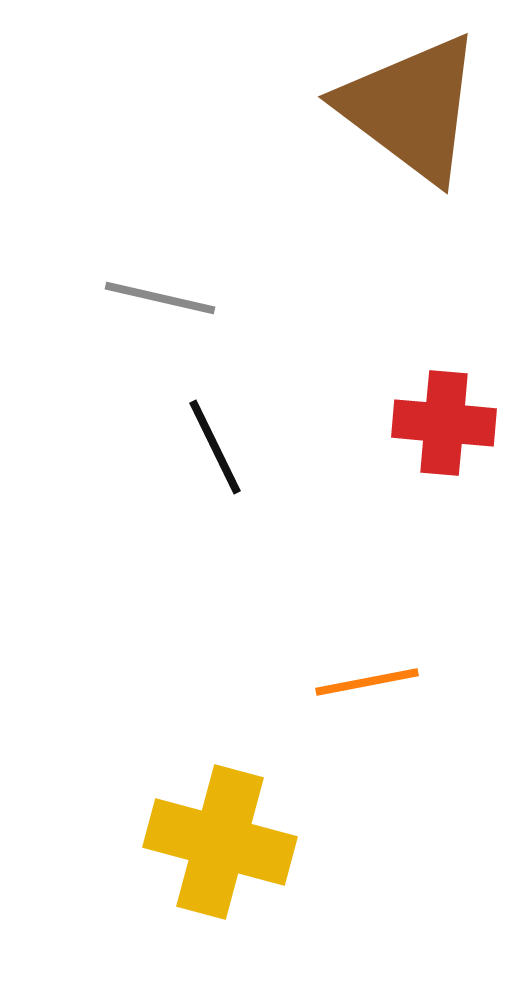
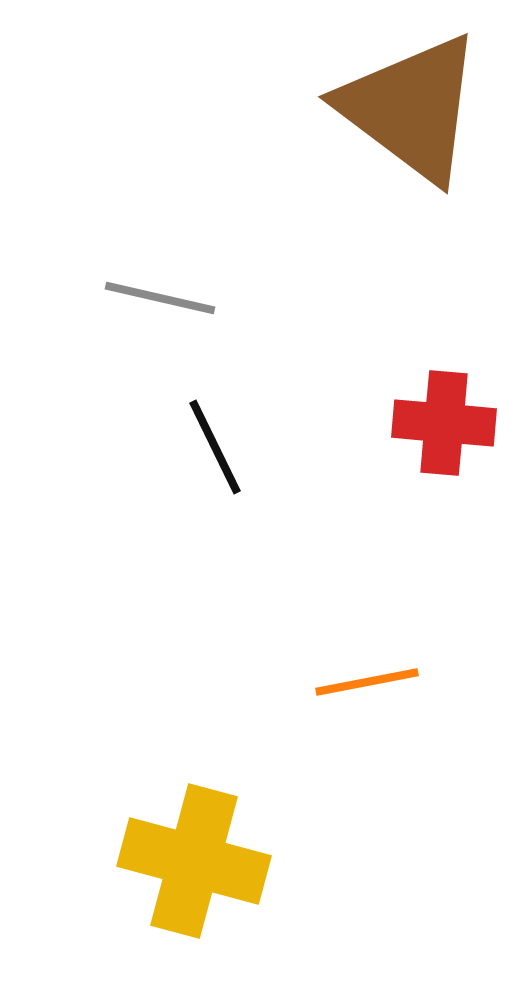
yellow cross: moved 26 px left, 19 px down
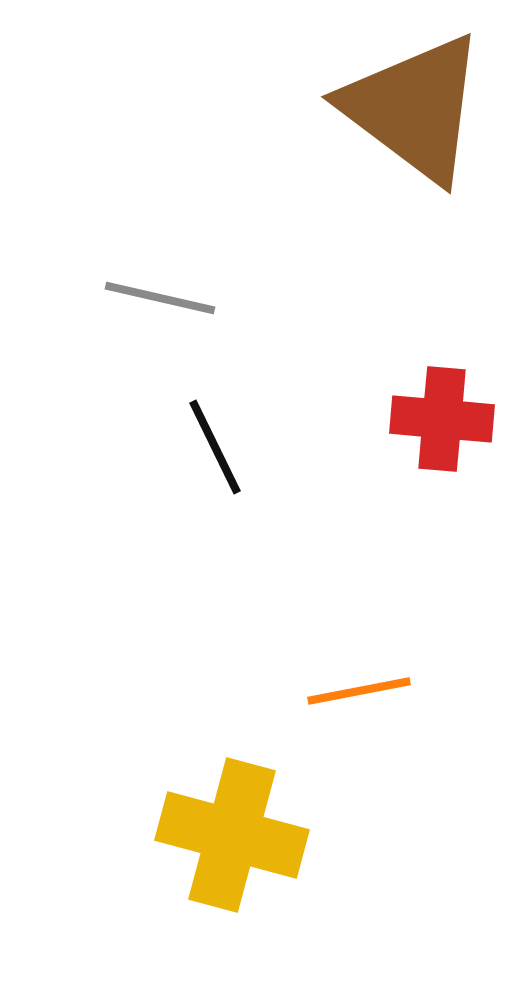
brown triangle: moved 3 px right
red cross: moved 2 px left, 4 px up
orange line: moved 8 px left, 9 px down
yellow cross: moved 38 px right, 26 px up
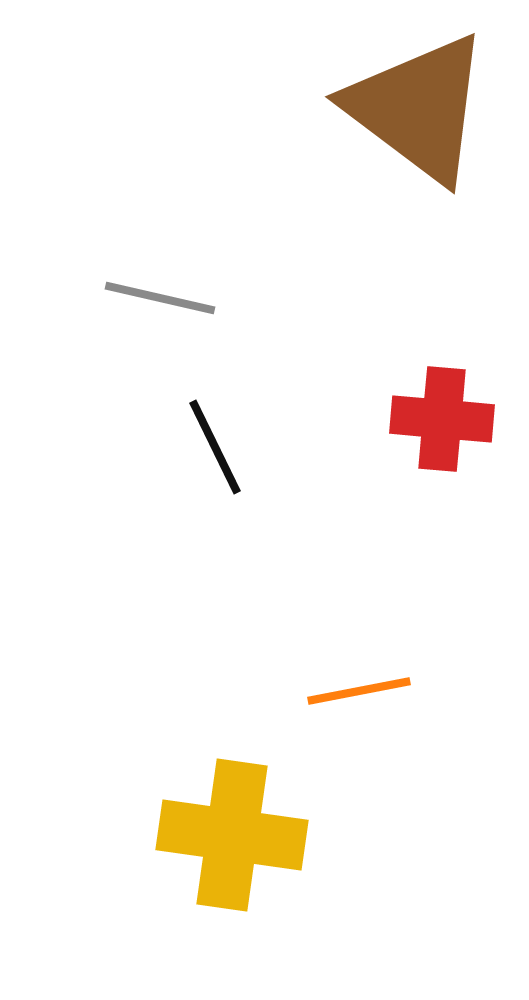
brown triangle: moved 4 px right
yellow cross: rotated 7 degrees counterclockwise
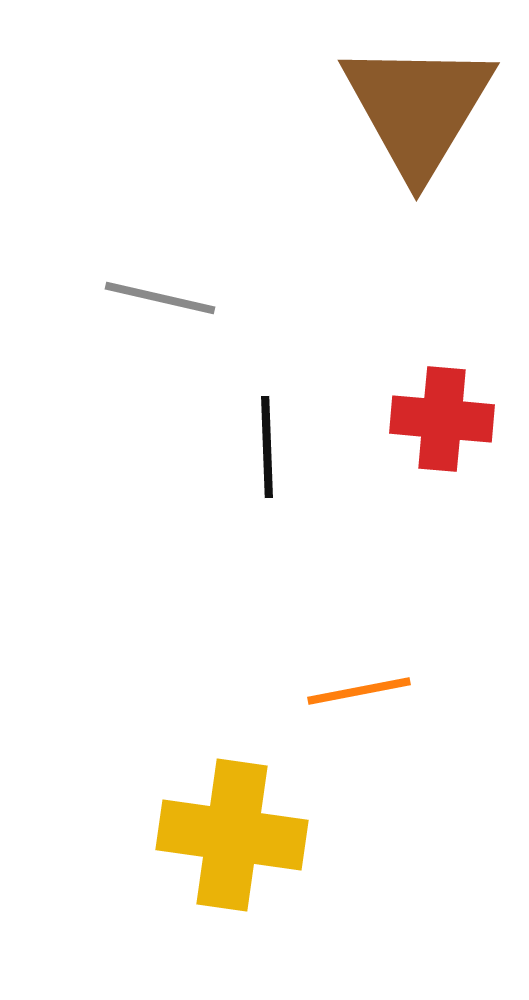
brown triangle: rotated 24 degrees clockwise
black line: moved 52 px right; rotated 24 degrees clockwise
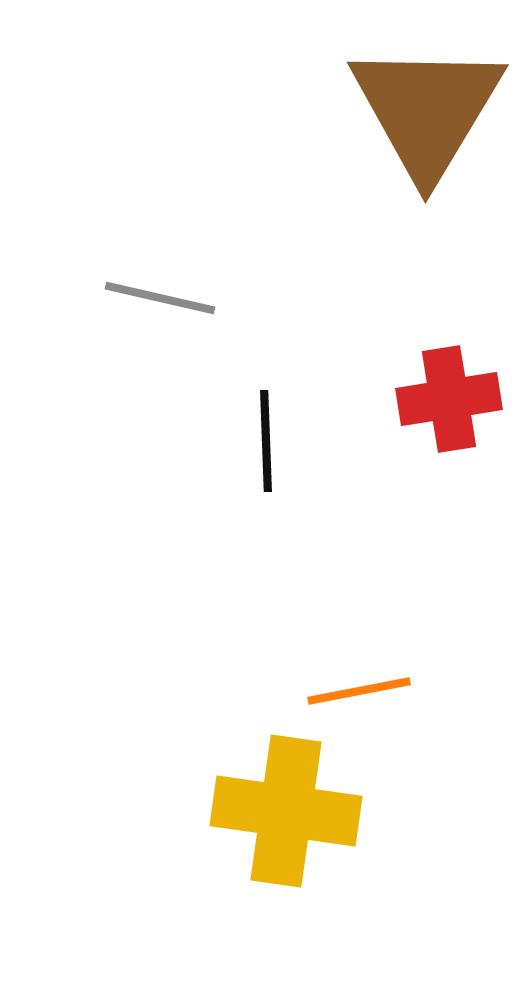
brown triangle: moved 9 px right, 2 px down
red cross: moved 7 px right, 20 px up; rotated 14 degrees counterclockwise
black line: moved 1 px left, 6 px up
yellow cross: moved 54 px right, 24 px up
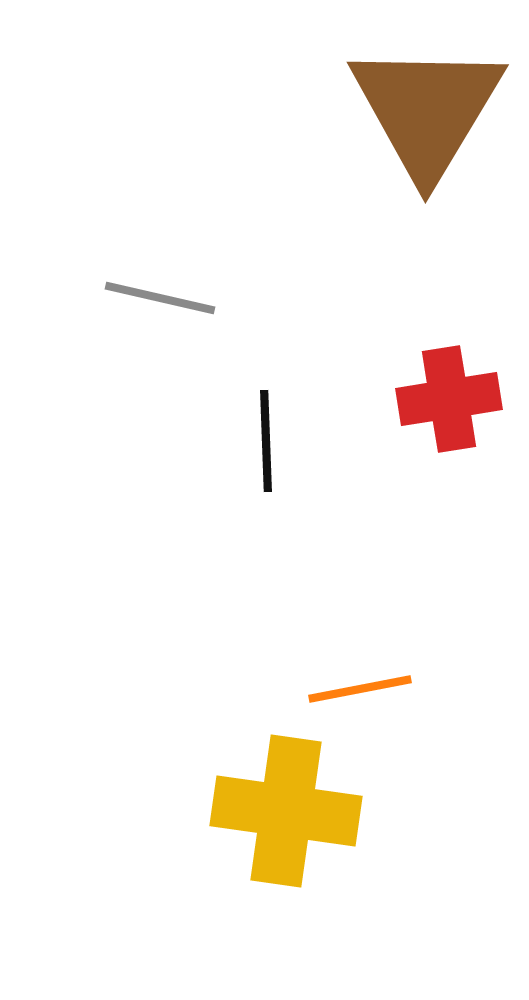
orange line: moved 1 px right, 2 px up
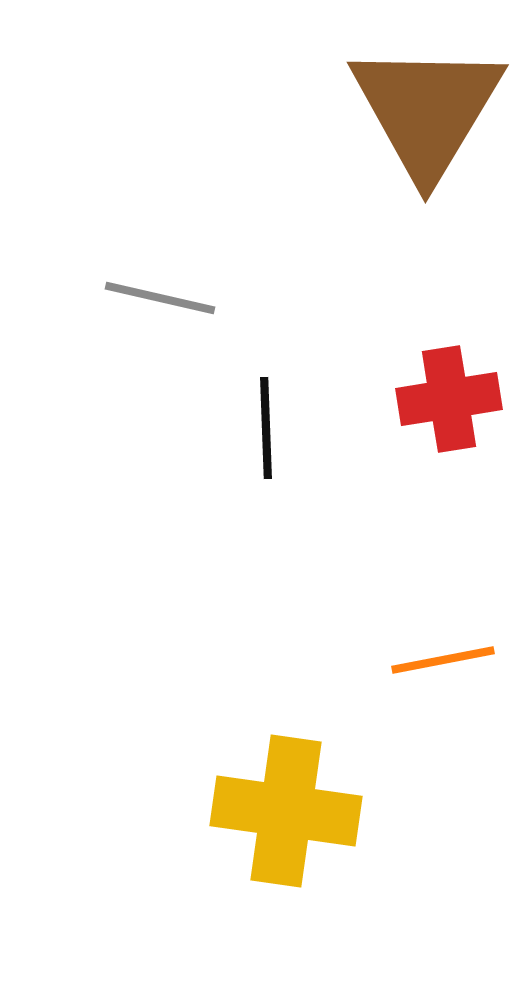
black line: moved 13 px up
orange line: moved 83 px right, 29 px up
